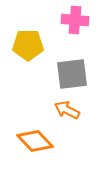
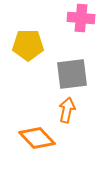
pink cross: moved 6 px right, 2 px up
orange arrow: rotated 75 degrees clockwise
orange diamond: moved 2 px right, 3 px up
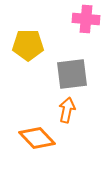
pink cross: moved 5 px right, 1 px down
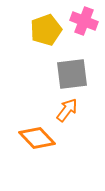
pink cross: moved 2 px left, 2 px down; rotated 16 degrees clockwise
yellow pentagon: moved 18 px right, 15 px up; rotated 20 degrees counterclockwise
orange arrow: rotated 25 degrees clockwise
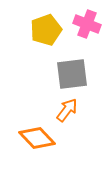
pink cross: moved 3 px right, 3 px down
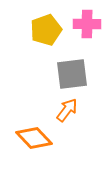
pink cross: rotated 20 degrees counterclockwise
orange diamond: moved 3 px left
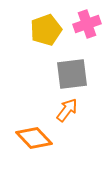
pink cross: rotated 20 degrees counterclockwise
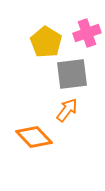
pink cross: moved 9 px down
yellow pentagon: moved 12 px down; rotated 20 degrees counterclockwise
orange diamond: moved 1 px up
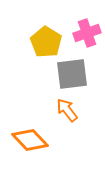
orange arrow: rotated 75 degrees counterclockwise
orange diamond: moved 4 px left, 3 px down
